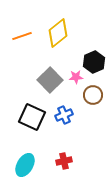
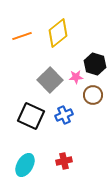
black hexagon: moved 1 px right, 2 px down; rotated 20 degrees counterclockwise
black square: moved 1 px left, 1 px up
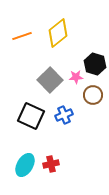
red cross: moved 13 px left, 3 px down
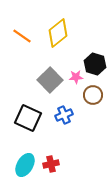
orange line: rotated 54 degrees clockwise
black square: moved 3 px left, 2 px down
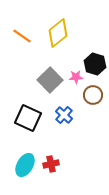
blue cross: rotated 24 degrees counterclockwise
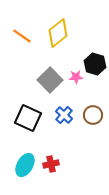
brown circle: moved 20 px down
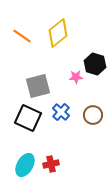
gray square: moved 12 px left, 6 px down; rotated 30 degrees clockwise
blue cross: moved 3 px left, 3 px up
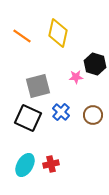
yellow diamond: rotated 40 degrees counterclockwise
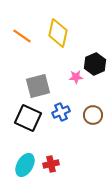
black hexagon: rotated 20 degrees clockwise
blue cross: rotated 24 degrees clockwise
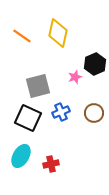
pink star: moved 1 px left; rotated 16 degrees counterclockwise
brown circle: moved 1 px right, 2 px up
cyan ellipse: moved 4 px left, 9 px up
